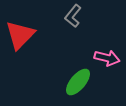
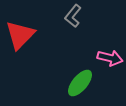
pink arrow: moved 3 px right
green ellipse: moved 2 px right, 1 px down
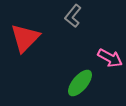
red triangle: moved 5 px right, 3 px down
pink arrow: rotated 15 degrees clockwise
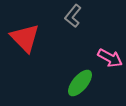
red triangle: rotated 28 degrees counterclockwise
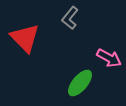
gray L-shape: moved 3 px left, 2 px down
pink arrow: moved 1 px left
